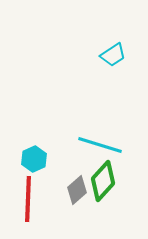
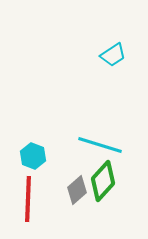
cyan hexagon: moved 1 px left, 3 px up; rotated 15 degrees counterclockwise
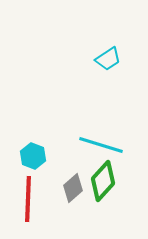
cyan trapezoid: moved 5 px left, 4 px down
cyan line: moved 1 px right
gray diamond: moved 4 px left, 2 px up
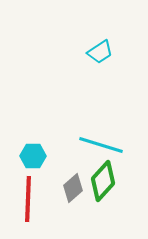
cyan trapezoid: moved 8 px left, 7 px up
cyan hexagon: rotated 20 degrees counterclockwise
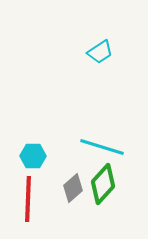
cyan line: moved 1 px right, 2 px down
green diamond: moved 3 px down
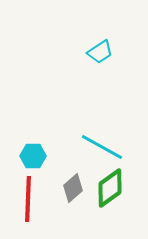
cyan line: rotated 12 degrees clockwise
green diamond: moved 7 px right, 4 px down; rotated 12 degrees clockwise
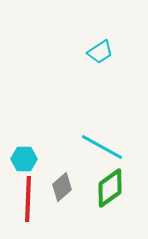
cyan hexagon: moved 9 px left, 3 px down
gray diamond: moved 11 px left, 1 px up
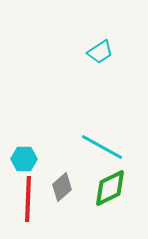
green diamond: rotated 9 degrees clockwise
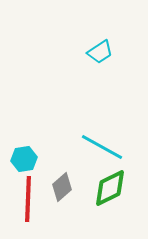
cyan hexagon: rotated 10 degrees counterclockwise
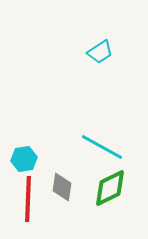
gray diamond: rotated 40 degrees counterclockwise
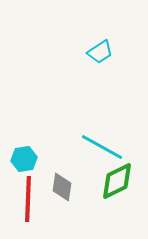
green diamond: moved 7 px right, 7 px up
